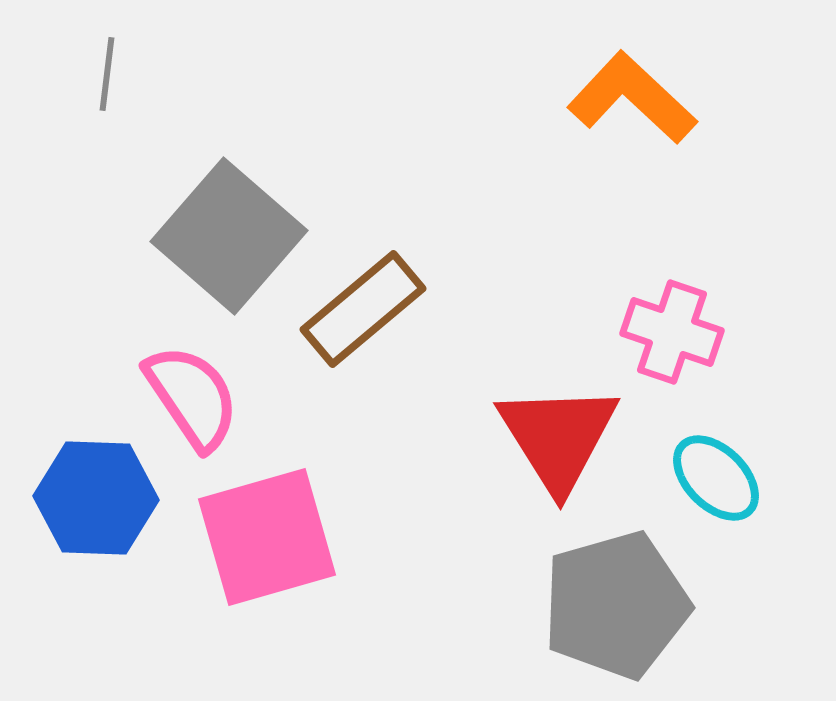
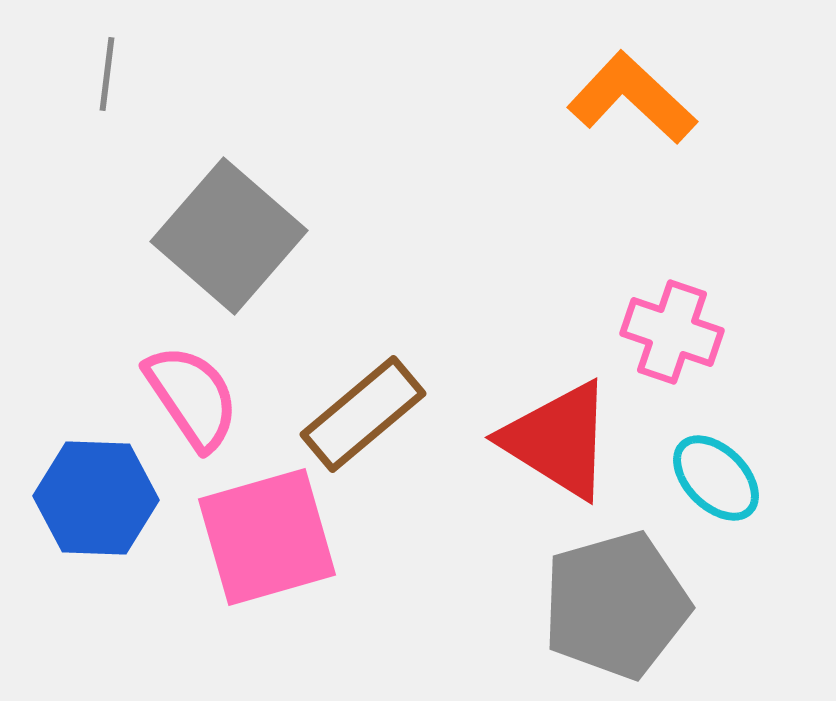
brown rectangle: moved 105 px down
red triangle: moved 3 px down; rotated 26 degrees counterclockwise
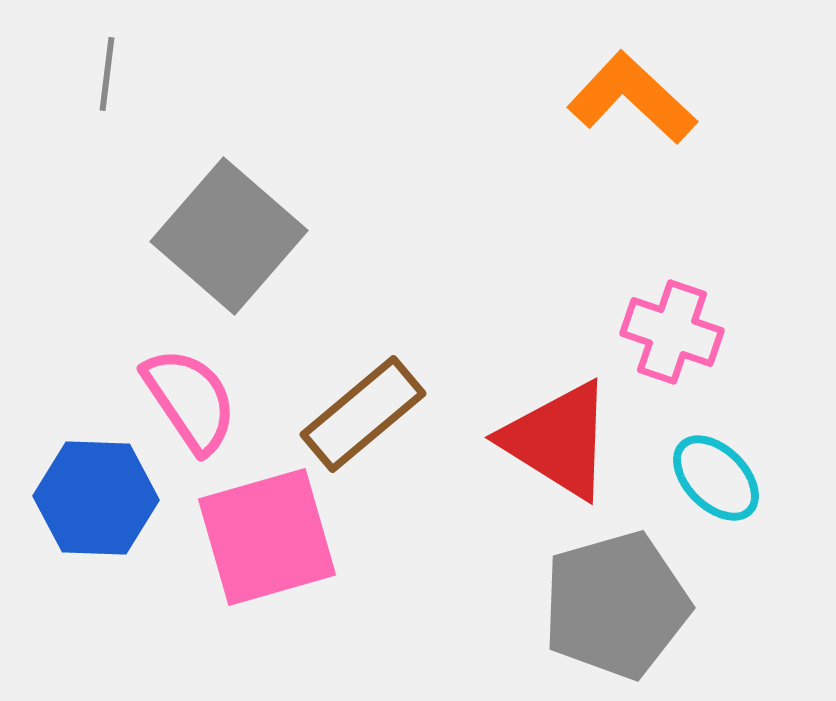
pink semicircle: moved 2 px left, 3 px down
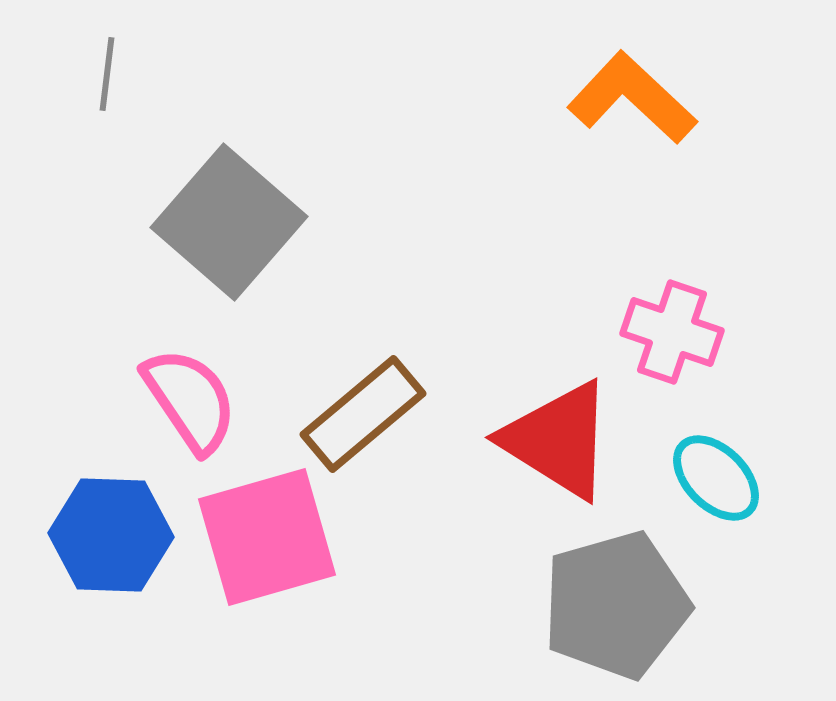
gray square: moved 14 px up
blue hexagon: moved 15 px right, 37 px down
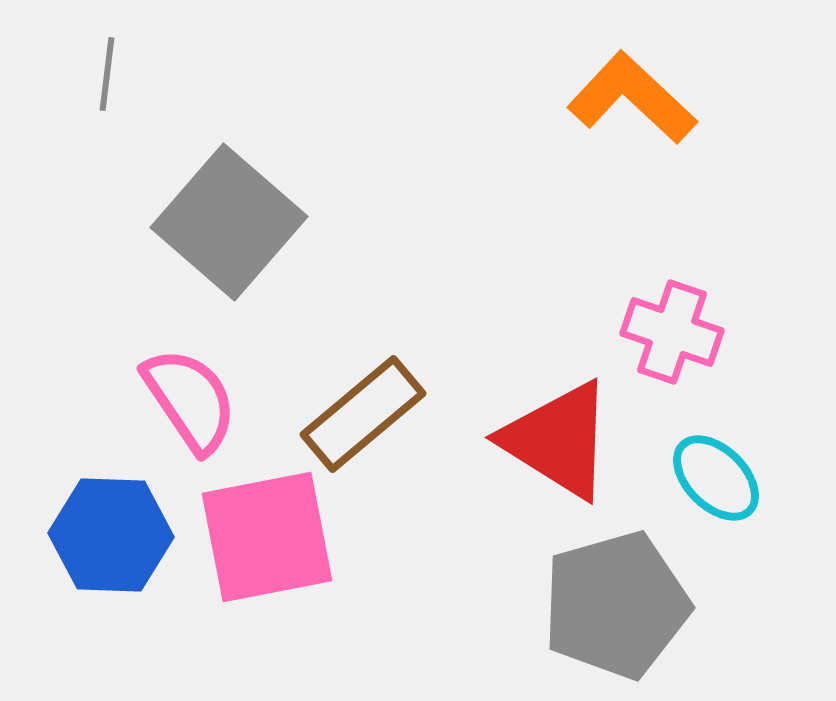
pink square: rotated 5 degrees clockwise
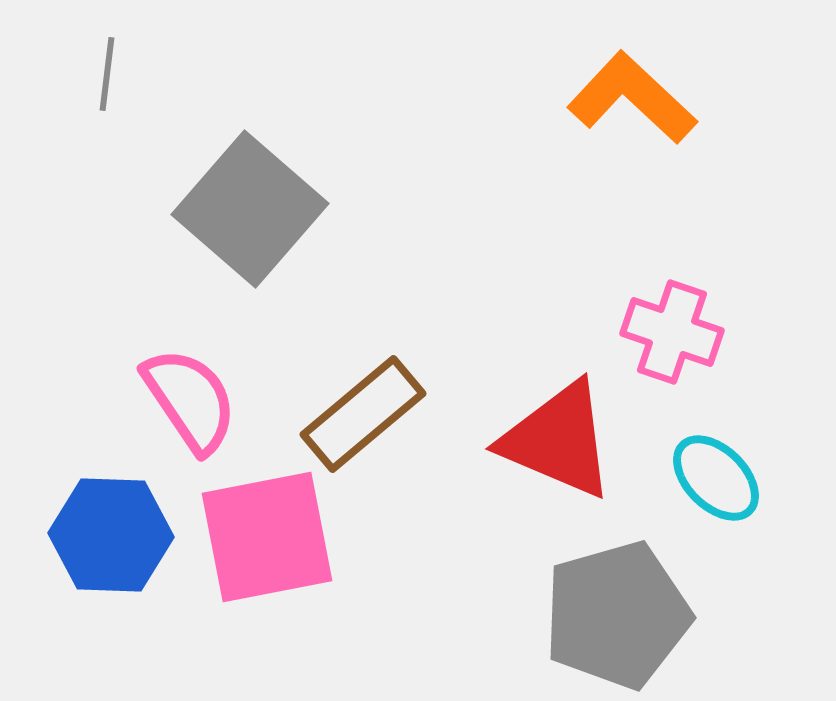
gray square: moved 21 px right, 13 px up
red triangle: rotated 9 degrees counterclockwise
gray pentagon: moved 1 px right, 10 px down
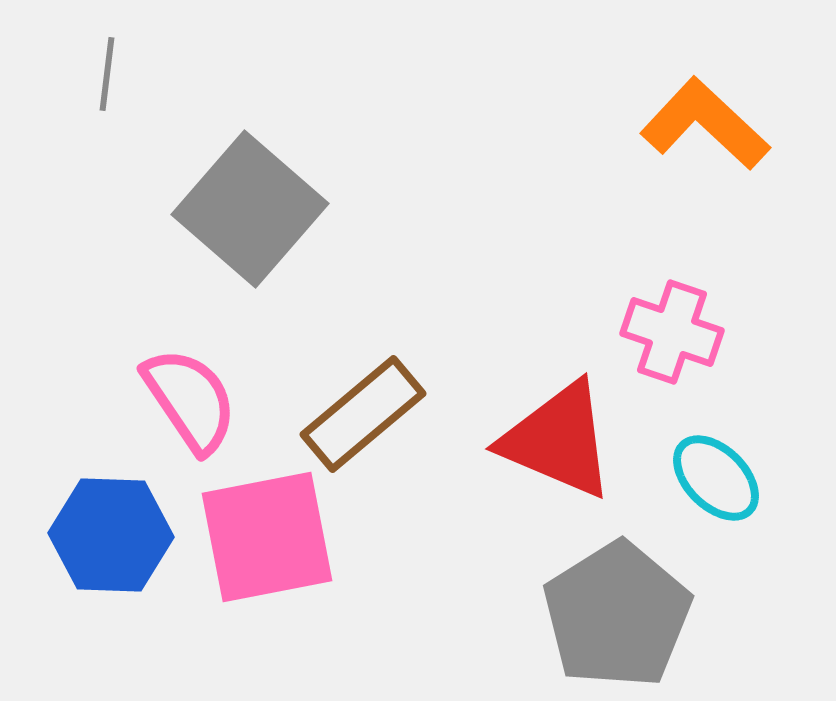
orange L-shape: moved 73 px right, 26 px down
gray pentagon: rotated 16 degrees counterclockwise
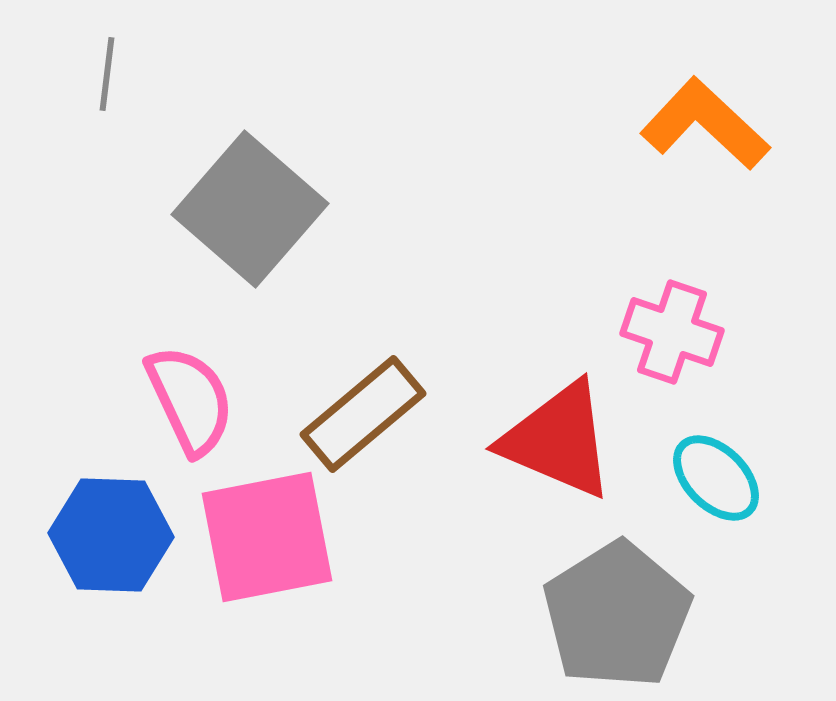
pink semicircle: rotated 9 degrees clockwise
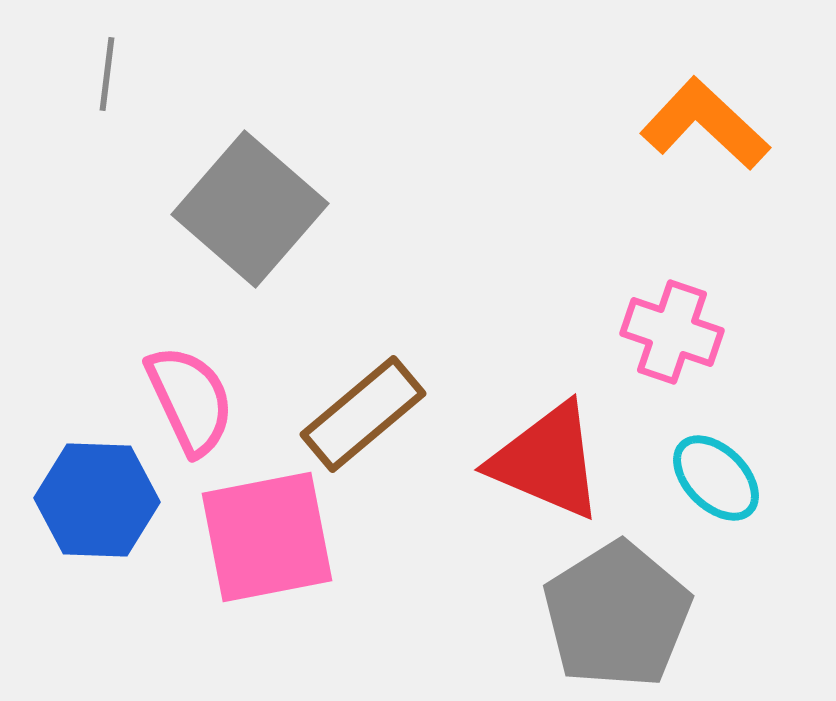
red triangle: moved 11 px left, 21 px down
blue hexagon: moved 14 px left, 35 px up
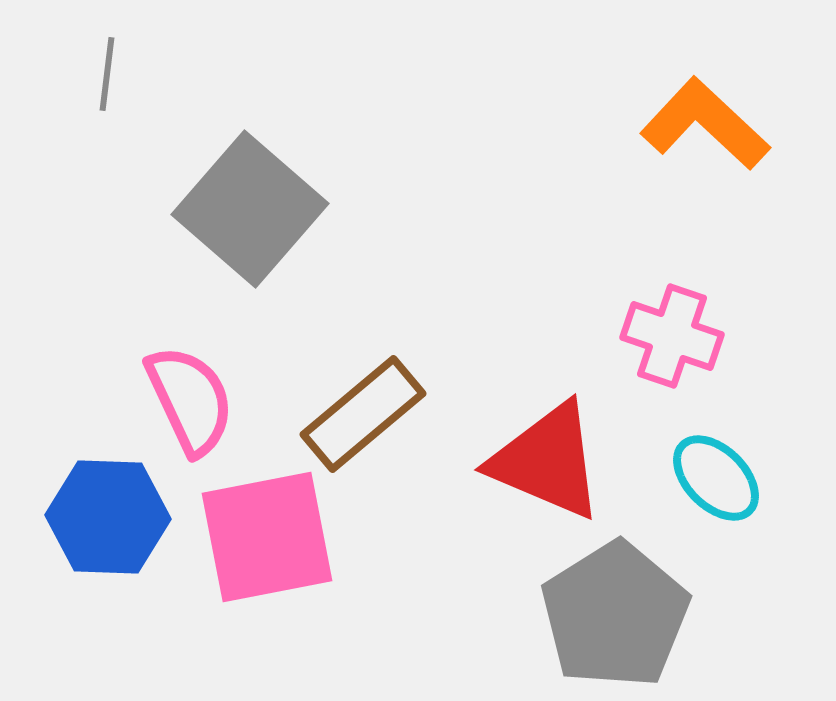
pink cross: moved 4 px down
blue hexagon: moved 11 px right, 17 px down
gray pentagon: moved 2 px left
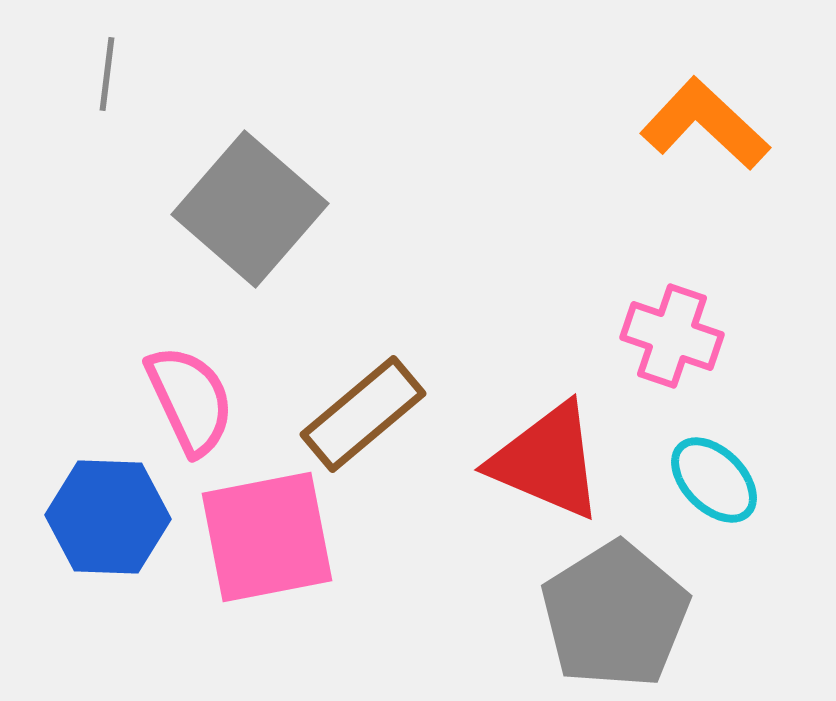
cyan ellipse: moved 2 px left, 2 px down
